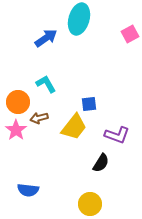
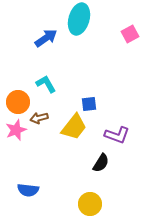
pink star: rotated 15 degrees clockwise
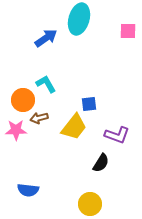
pink square: moved 2 px left, 3 px up; rotated 30 degrees clockwise
orange circle: moved 5 px right, 2 px up
pink star: rotated 20 degrees clockwise
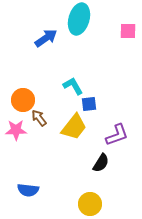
cyan L-shape: moved 27 px right, 2 px down
brown arrow: rotated 66 degrees clockwise
purple L-shape: rotated 40 degrees counterclockwise
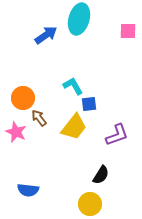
blue arrow: moved 3 px up
orange circle: moved 2 px up
pink star: moved 2 px down; rotated 25 degrees clockwise
black semicircle: moved 12 px down
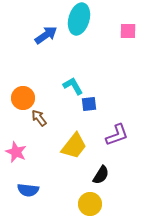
yellow trapezoid: moved 19 px down
pink star: moved 20 px down
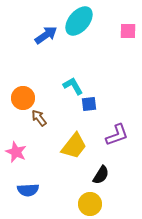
cyan ellipse: moved 2 px down; rotated 24 degrees clockwise
blue semicircle: rotated 10 degrees counterclockwise
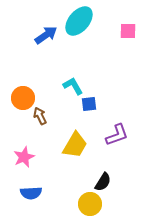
brown arrow: moved 1 px right, 2 px up; rotated 12 degrees clockwise
yellow trapezoid: moved 1 px right, 1 px up; rotated 8 degrees counterclockwise
pink star: moved 8 px right, 5 px down; rotated 25 degrees clockwise
black semicircle: moved 2 px right, 7 px down
blue semicircle: moved 3 px right, 3 px down
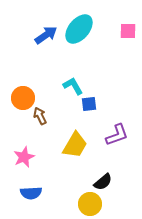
cyan ellipse: moved 8 px down
black semicircle: rotated 18 degrees clockwise
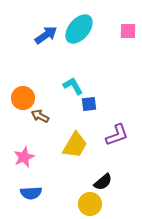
brown arrow: rotated 36 degrees counterclockwise
